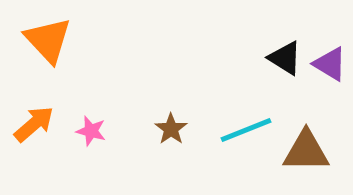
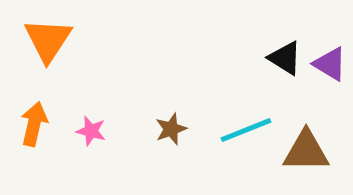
orange triangle: rotated 16 degrees clockwise
orange arrow: rotated 36 degrees counterclockwise
brown star: rotated 16 degrees clockwise
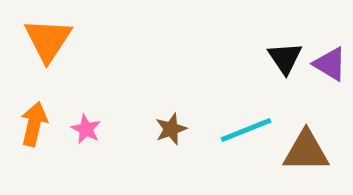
black triangle: rotated 24 degrees clockwise
pink star: moved 5 px left, 2 px up; rotated 12 degrees clockwise
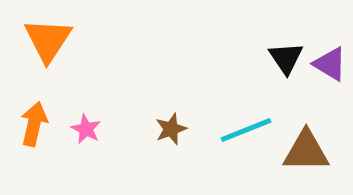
black triangle: moved 1 px right
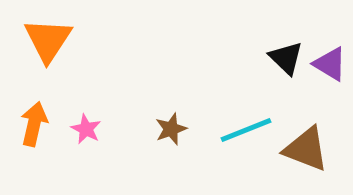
black triangle: rotated 12 degrees counterclockwise
brown triangle: moved 2 px up; rotated 21 degrees clockwise
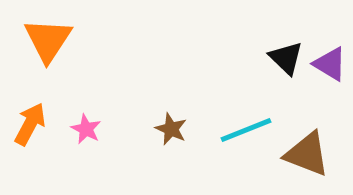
orange arrow: moved 4 px left; rotated 15 degrees clockwise
brown star: rotated 28 degrees counterclockwise
brown triangle: moved 1 px right, 5 px down
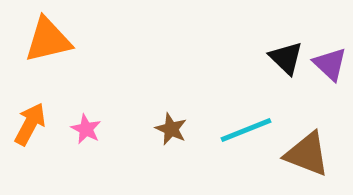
orange triangle: rotated 44 degrees clockwise
purple triangle: rotated 12 degrees clockwise
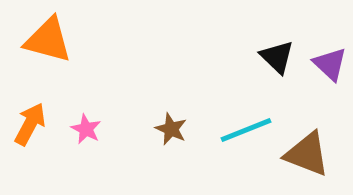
orange triangle: rotated 28 degrees clockwise
black triangle: moved 9 px left, 1 px up
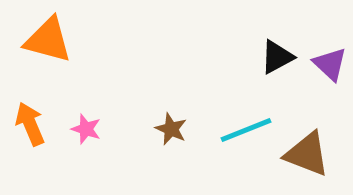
black triangle: rotated 48 degrees clockwise
orange arrow: rotated 51 degrees counterclockwise
pink star: rotated 8 degrees counterclockwise
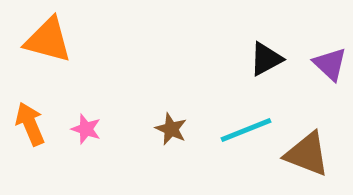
black triangle: moved 11 px left, 2 px down
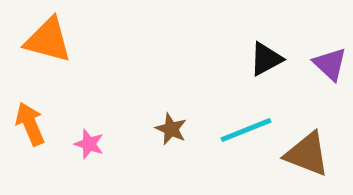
pink star: moved 3 px right, 15 px down
